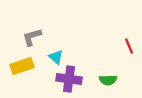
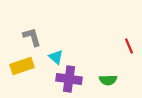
gray L-shape: rotated 90 degrees clockwise
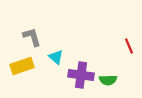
purple cross: moved 12 px right, 4 px up
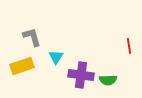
red line: rotated 14 degrees clockwise
cyan triangle: rotated 21 degrees clockwise
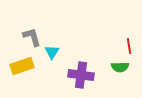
cyan triangle: moved 4 px left, 5 px up
green semicircle: moved 12 px right, 13 px up
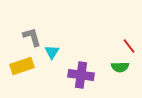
red line: rotated 28 degrees counterclockwise
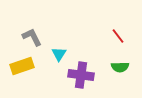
gray L-shape: rotated 10 degrees counterclockwise
red line: moved 11 px left, 10 px up
cyan triangle: moved 7 px right, 2 px down
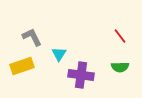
red line: moved 2 px right
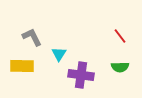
yellow rectangle: rotated 20 degrees clockwise
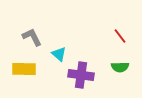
cyan triangle: rotated 21 degrees counterclockwise
yellow rectangle: moved 2 px right, 3 px down
